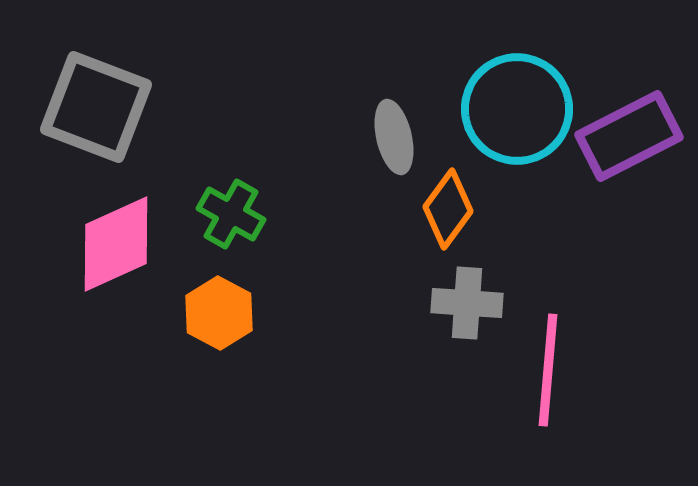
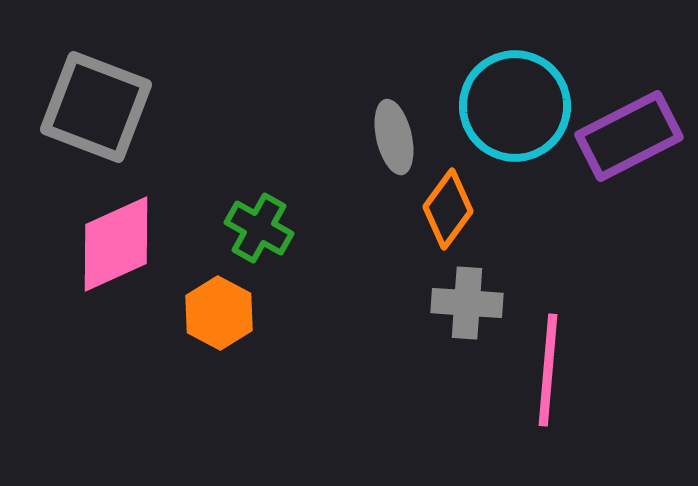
cyan circle: moved 2 px left, 3 px up
green cross: moved 28 px right, 14 px down
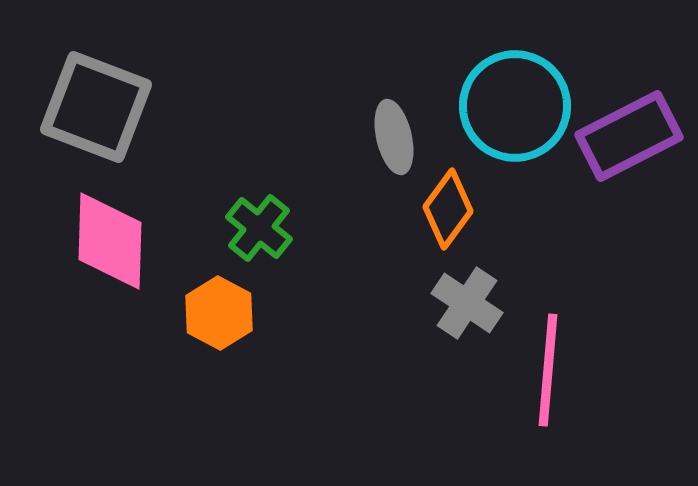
green cross: rotated 10 degrees clockwise
pink diamond: moved 6 px left, 3 px up; rotated 64 degrees counterclockwise
gray cross: rotated 30 degrees clockwise
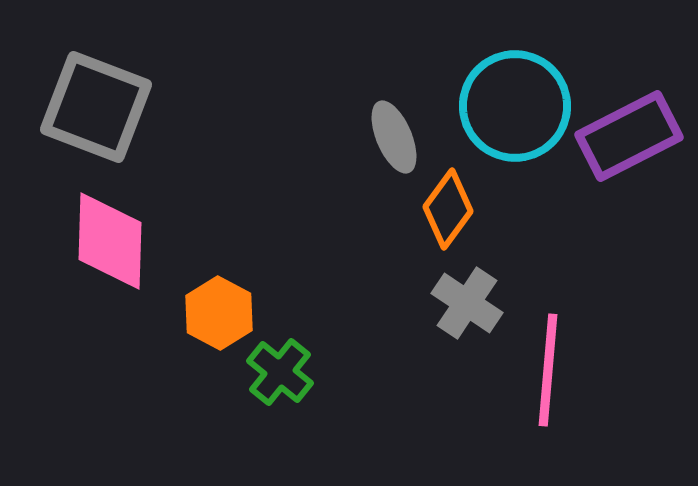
gray ellipse: rotated 10 degrees counterclockwise
green cross: moved 21 px right, 144 px down
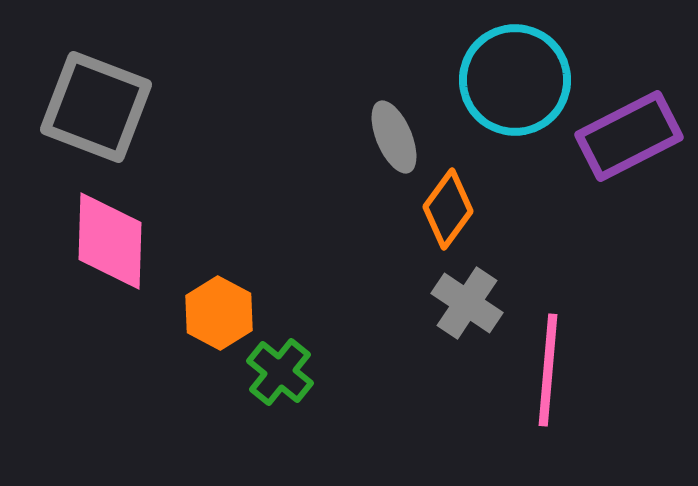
cyan circle: moved 26 px up
